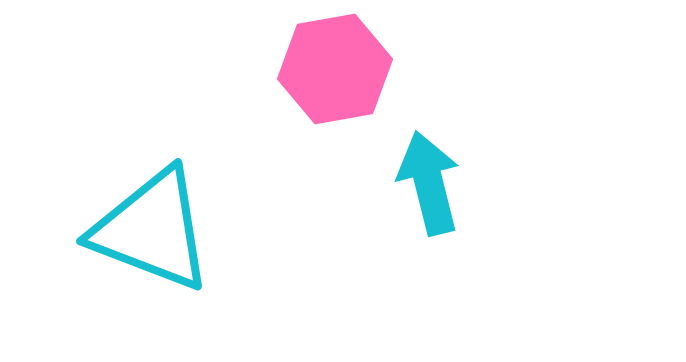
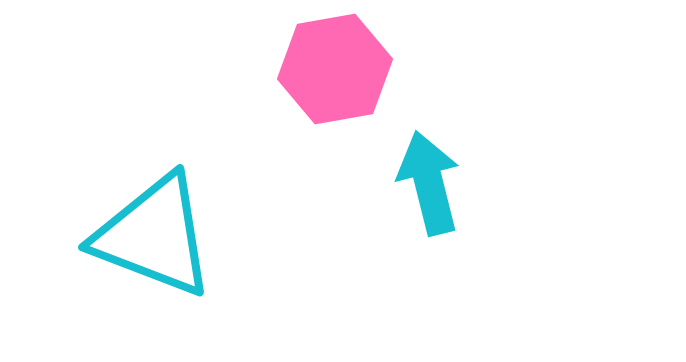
cyan triangle: moved 2 px right, 6 px down
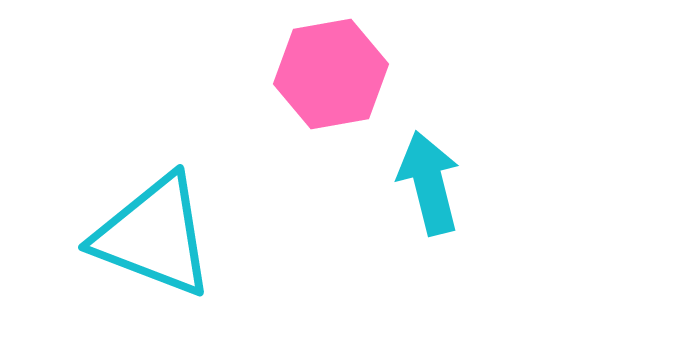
pink hexagon: moved 4 px left, 5 px down
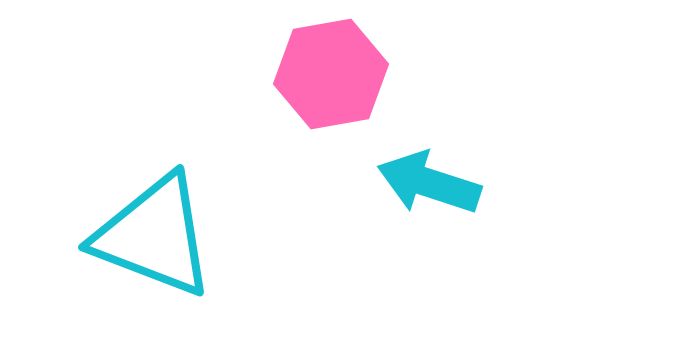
cyan arrow: rotated 58 degrees counterclockwise
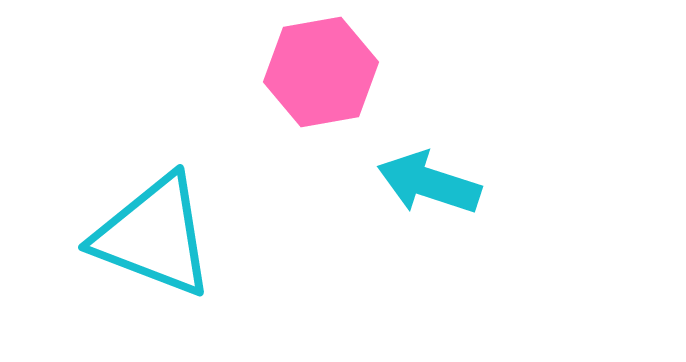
pink hexagon: moved 10 px left, 2 px up
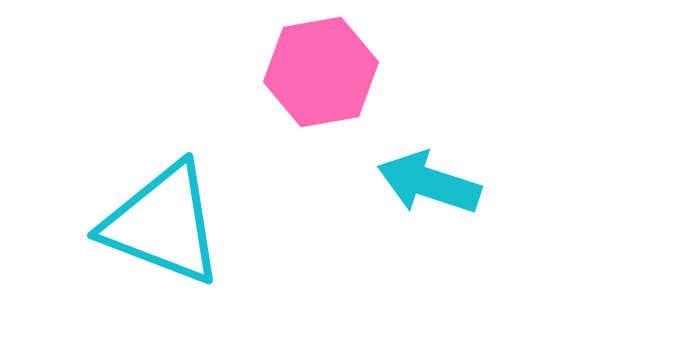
cyan triangle: moved 9 px right, 12 px up
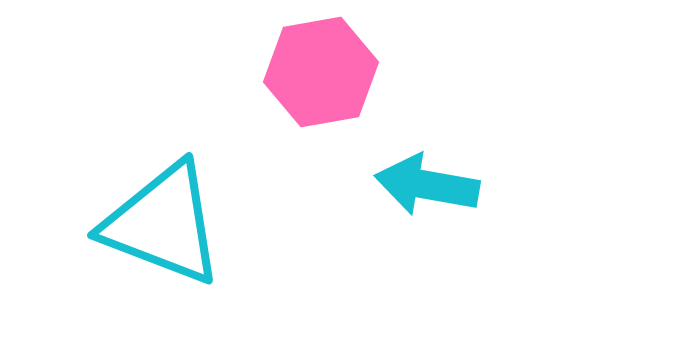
cyan arrow: moved 2 px left, 2 px down; rotated 8 degrees counterclockwise
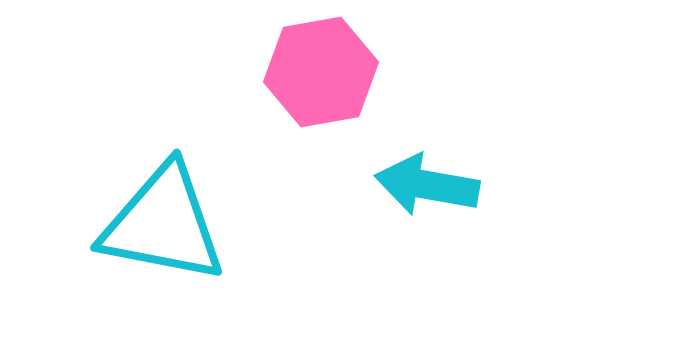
cyan triangle: rotated 10 degrees counterclockwise
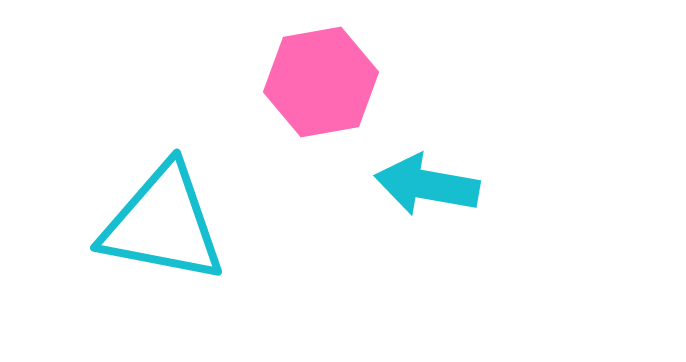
pink hexagon: moved 10 px down
